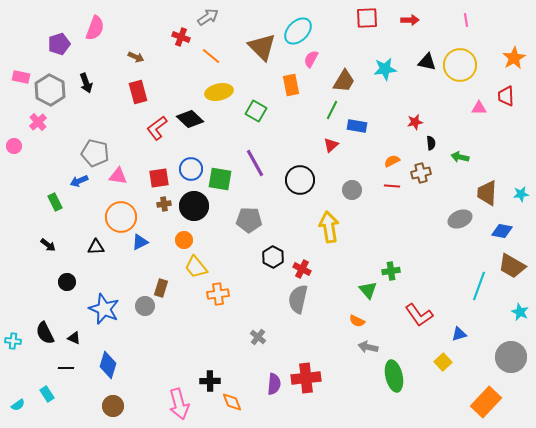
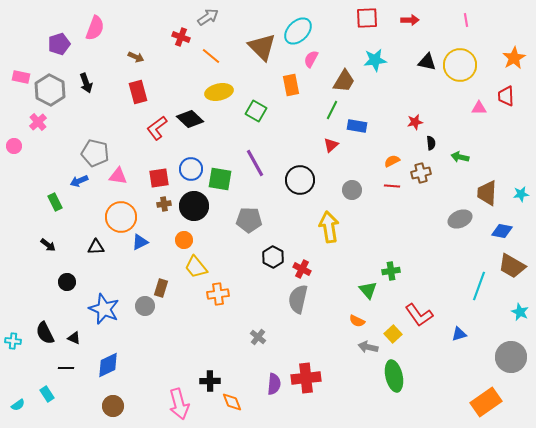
cyan star at (385, 69): moved 10 px left, 9 px up
yellow square at (443, 362): moved 50 px left, 28 px up
blue diamond at (108, 365): rotated 48 degrees clockwise
orange rectangle at (486, 402): rotated 12 degrees clockwise
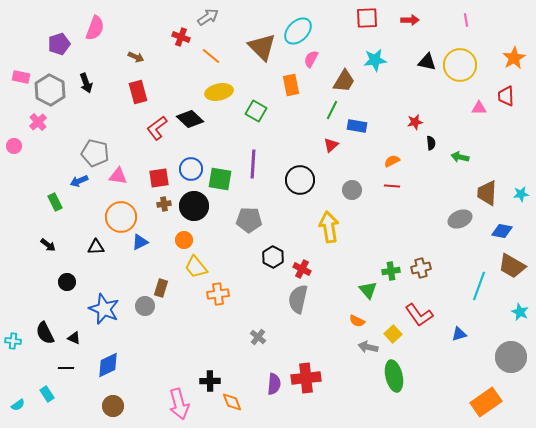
purple line at (255, 163): moved 2 px left, 1 px down; rotated 32 degrees clockwise
brown cross at (421, 173): moved 95 px down
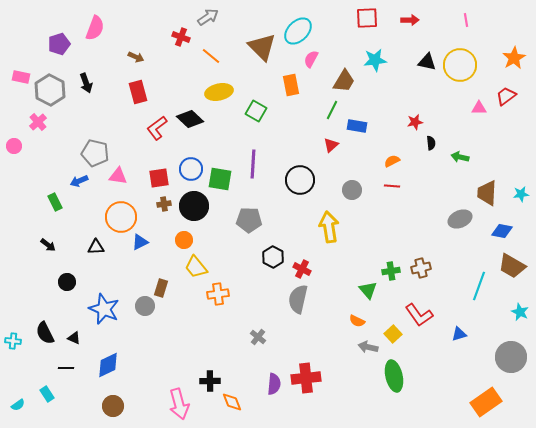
red trapezoid at (506, 96): rotated 55 degrees clockwise
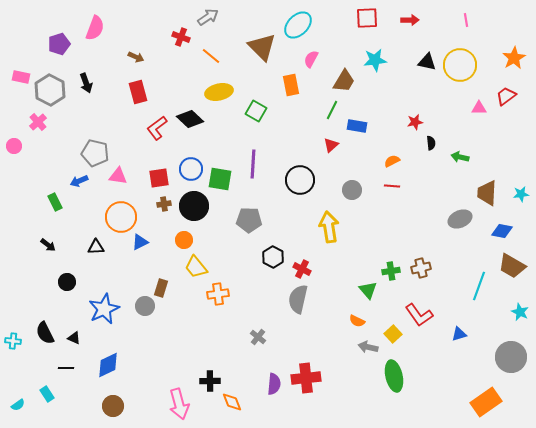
cyan ellipse at (298, 31): moved 6 px up
blue star at (104, 309): rotated 24 degrees clockwise
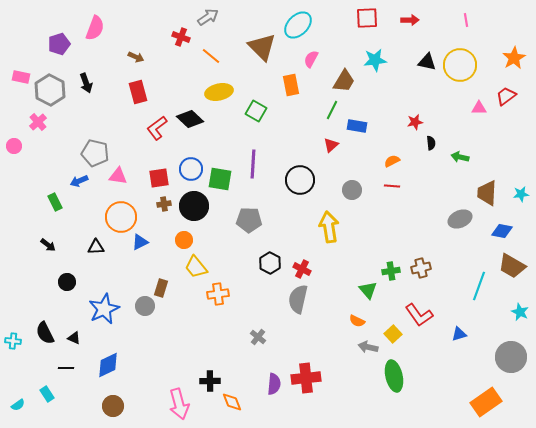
black hexagon at (273, 257): moved 3 px left, 6 px down
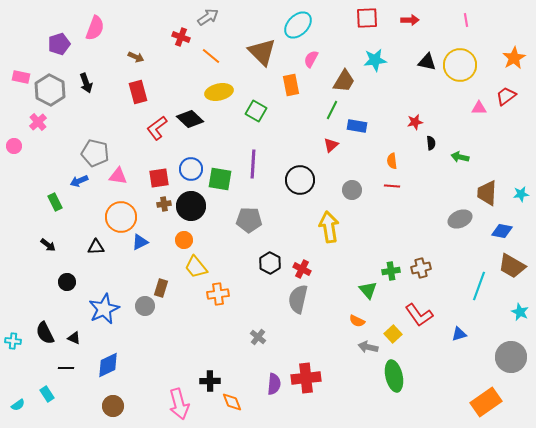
brown triangle at (262, 47): moved 5 px down
orange semicircle at (392, 161): rotated 70 degrees counterclockwise
black circle at (194, 206): moved 3 px left
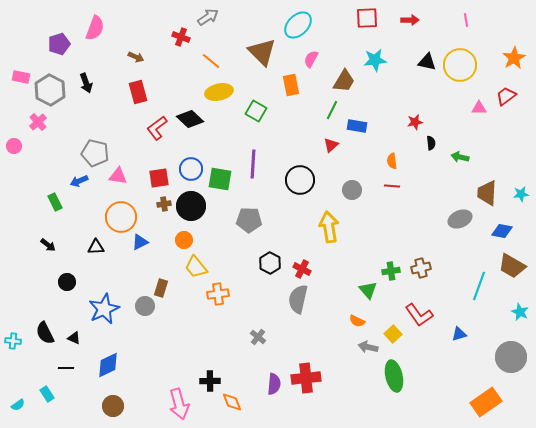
orange line at (211, 56): moved 5 px down
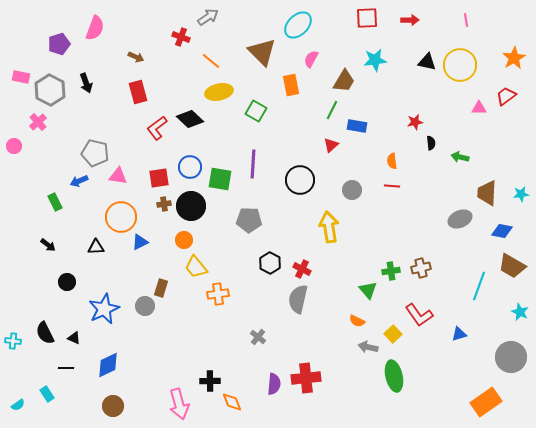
blue circle at (191, 169): moved 1 px left, 2 px up
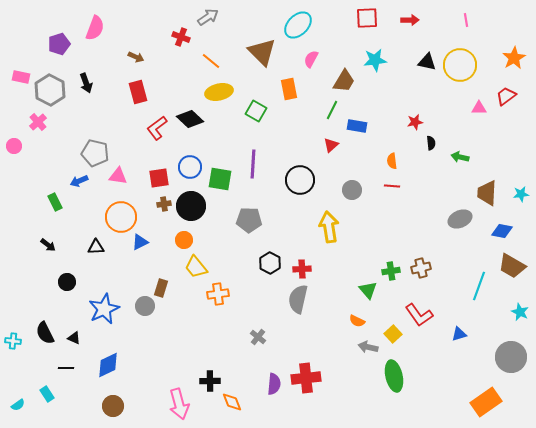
orange rectangle at (291, 85): moved 2 px left, 4 px down
red cross at (302, 269): rotated 30 degrees counterclockwise
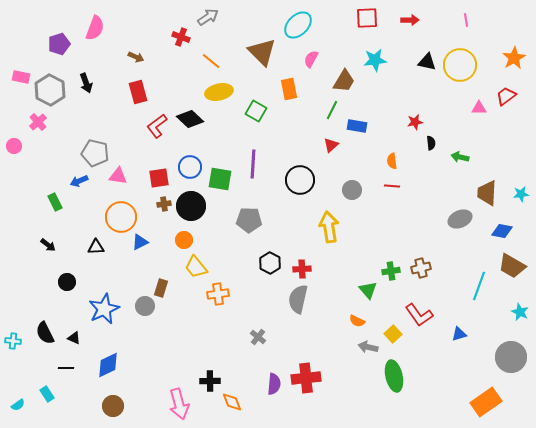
red L-shape at (157, 128): moved 2 px up
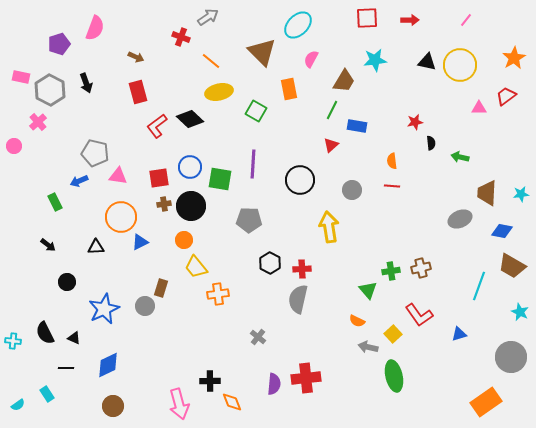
pink line at (466, 20): rotated 48 degrees clockwise
